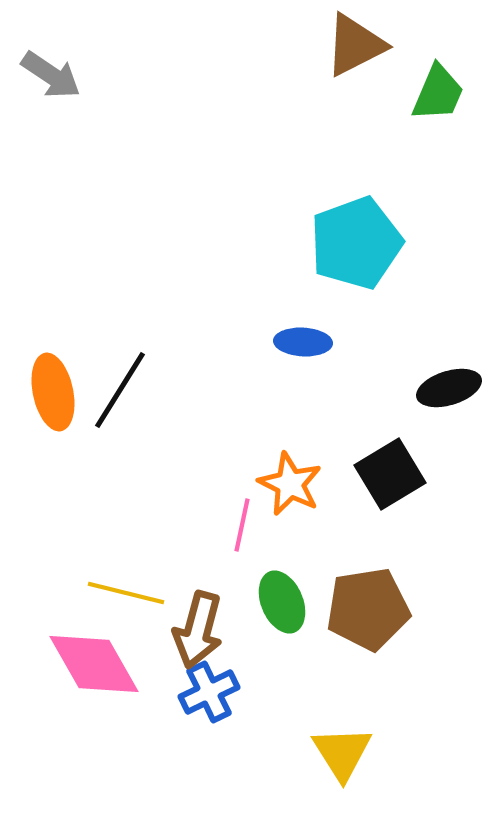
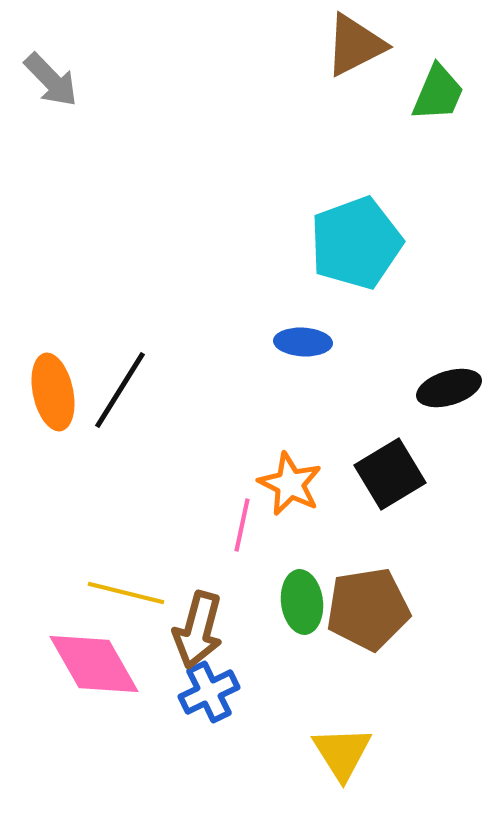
gray arrow: moved 5 px down; rotated 12 degrees clockwise
green ellipse: moved 20 px right; rotated 16 degrees clockwise
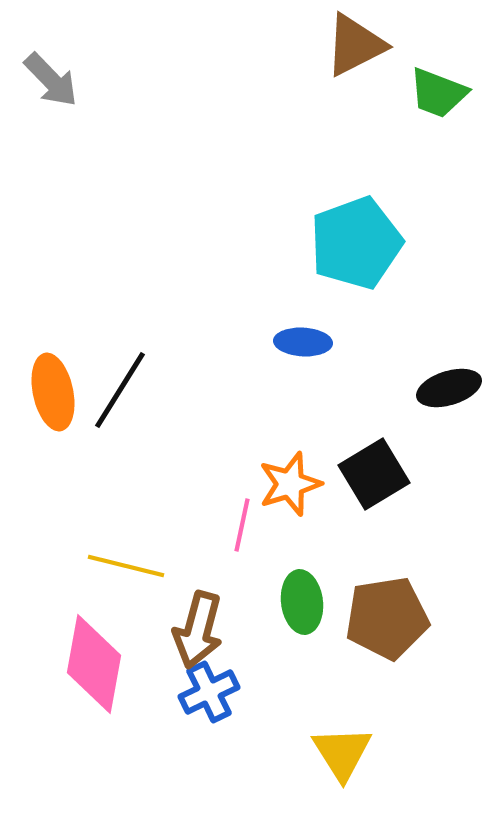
green trapezoid: rotated 88 degrees clockwise
black square: moved 16 px left
orange star: rotated 28 degrees clockwise
yellow line: moved 27 px up
brown pentagon: moved 19 px right, 9 px down
pink diamond: rotated 40 degrees clockwise
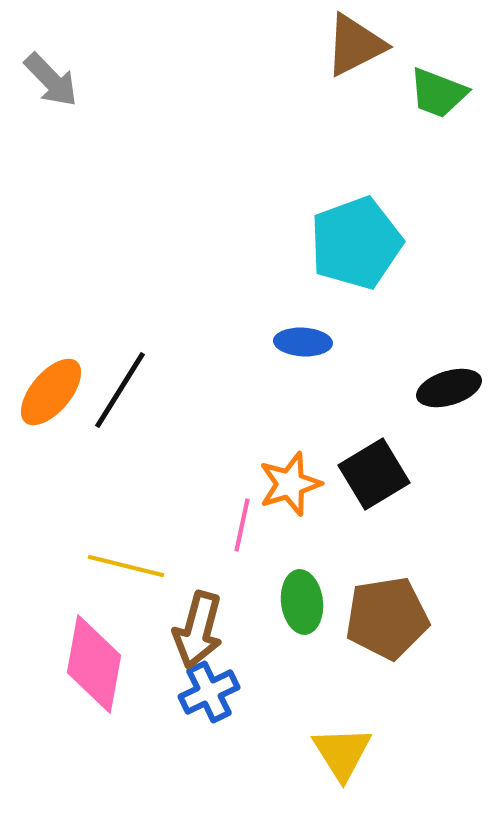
orange ellipse: moved 2 px left; rotated 52 degrees clockwise
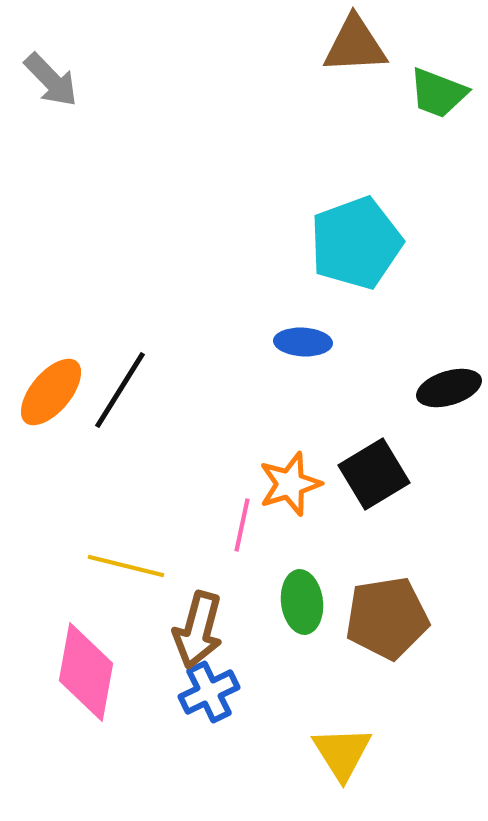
brown triangle: rotated 24 degrees clockwise
pink diamond: moved 8 px left, 8 px down
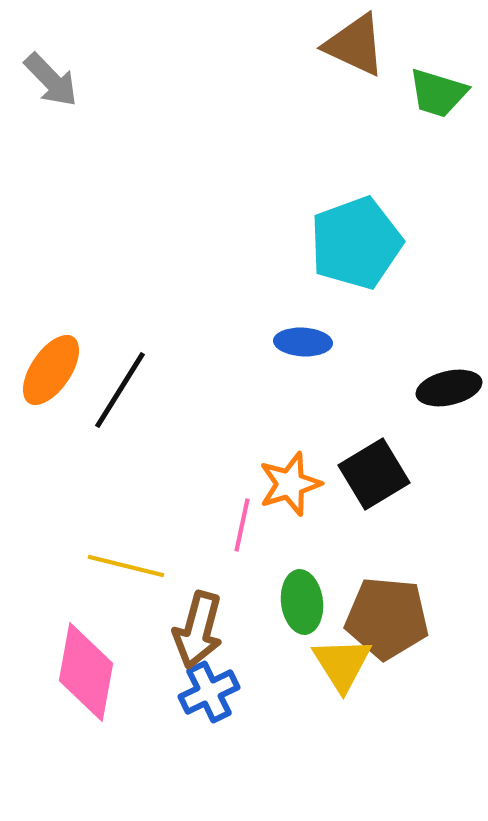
brown triangle: rotated 28 degrees clockwise
green trapezoid: rotated 4 degrees counterclockwise
black ellipse: rotated 4 degrees clockwise
orange ellipse: moved 22 px up; rotated 6 degrees counterclockwise
brown pentagon: rotated 14 degrees clockwise
yellow triangle: moved 89 px up
